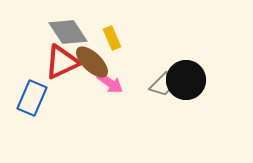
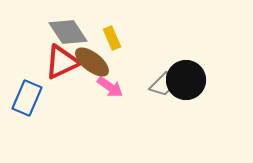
brown ellipse: rotated 6 degrees counterclockwise
pink arrow: moved 4 px down
blue rectangle: moved 5 px left
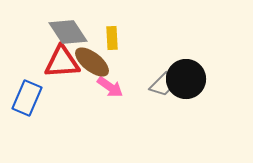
yellow rectangle: rotated 20 degrees clockwise
red triangle: rotated 21 degrees clockwise
black circle: moved 1 px up
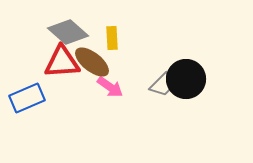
gray diamond: rotated 15 degrees counterclockwise
blue rectangle: rotated 44 degrees clockwise
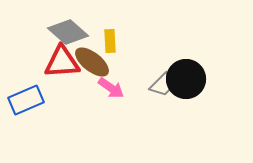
yellow rectangle: moved 2 px left, 3 px down
pink arrow: moved 1 px right, 1 px down
blue rectangle: moved 1 px left, 2 px down
